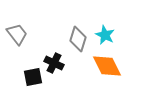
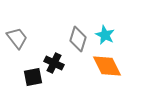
gray trapezoid: moved 4 px down
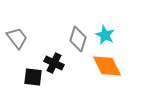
black square: rotated 18 degrees clockwise
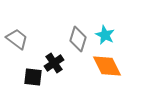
gray trapezoid: moved 1 px down; rotated 15 degrees counterclockwise
black cross: rotated 30 degrees clockwise
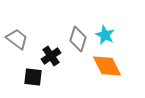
black cross: moved 3 px left, 7 px up
